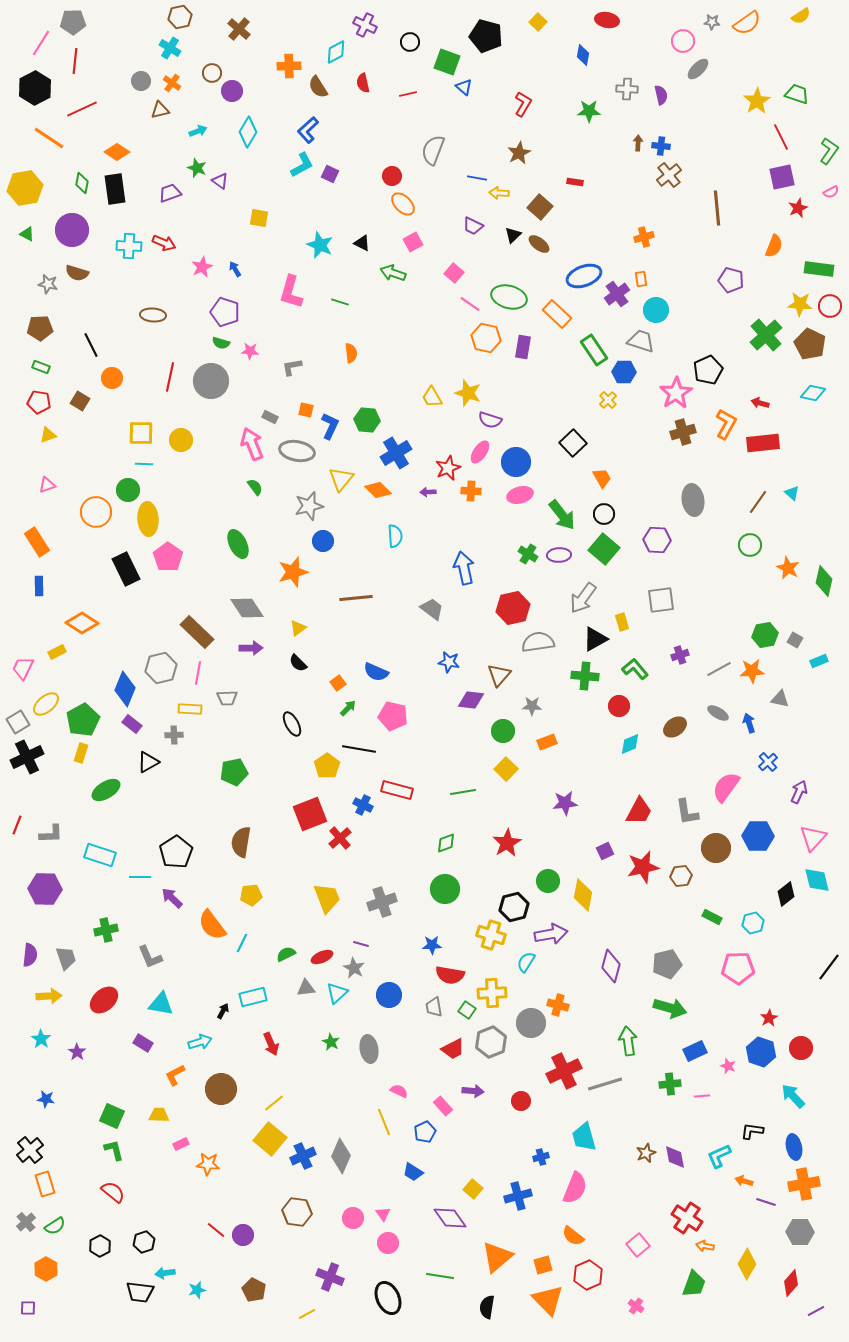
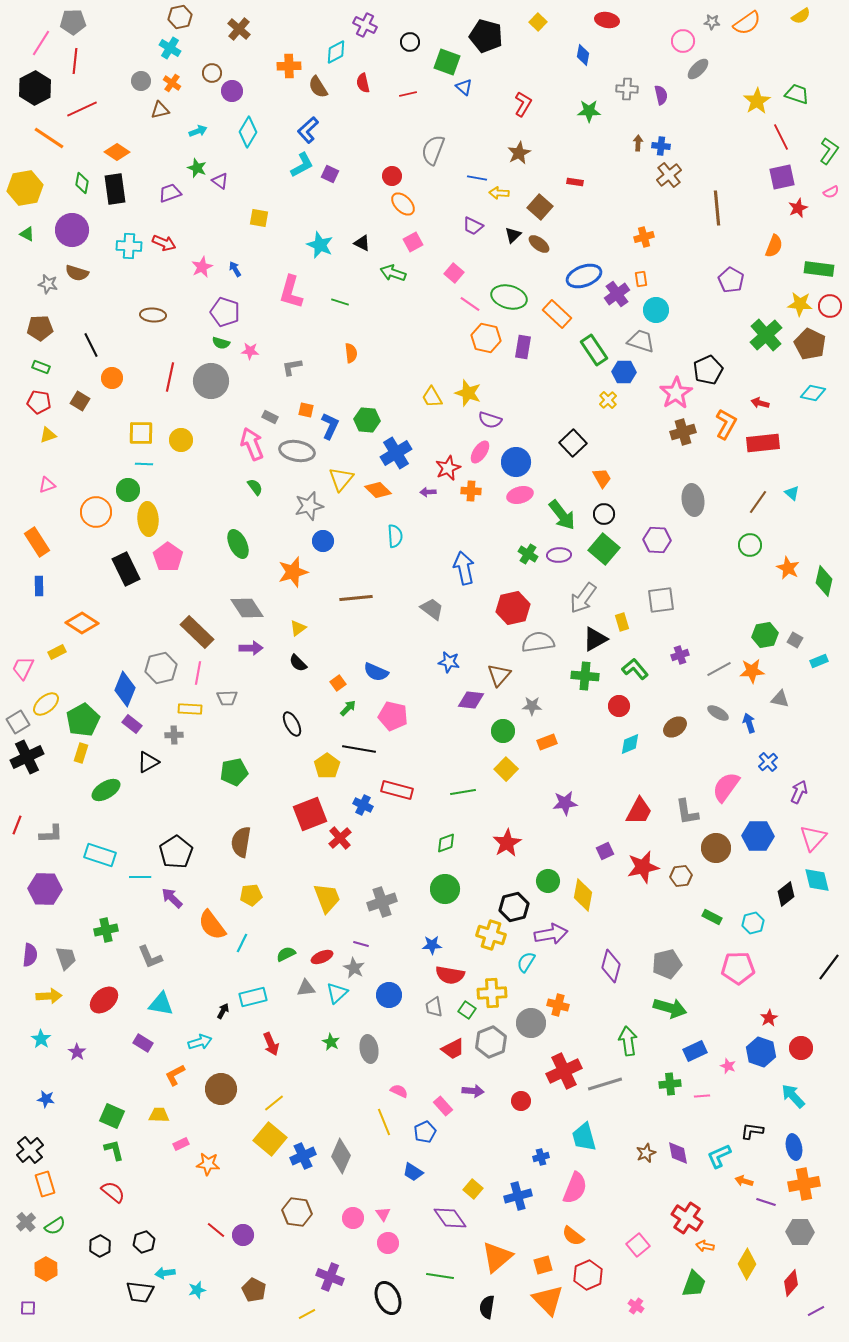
purple pentagon at (731, 280): rotated 15 degrees clockwise
purple diamond at (675, 1157): moved 3 px right, 4 px up
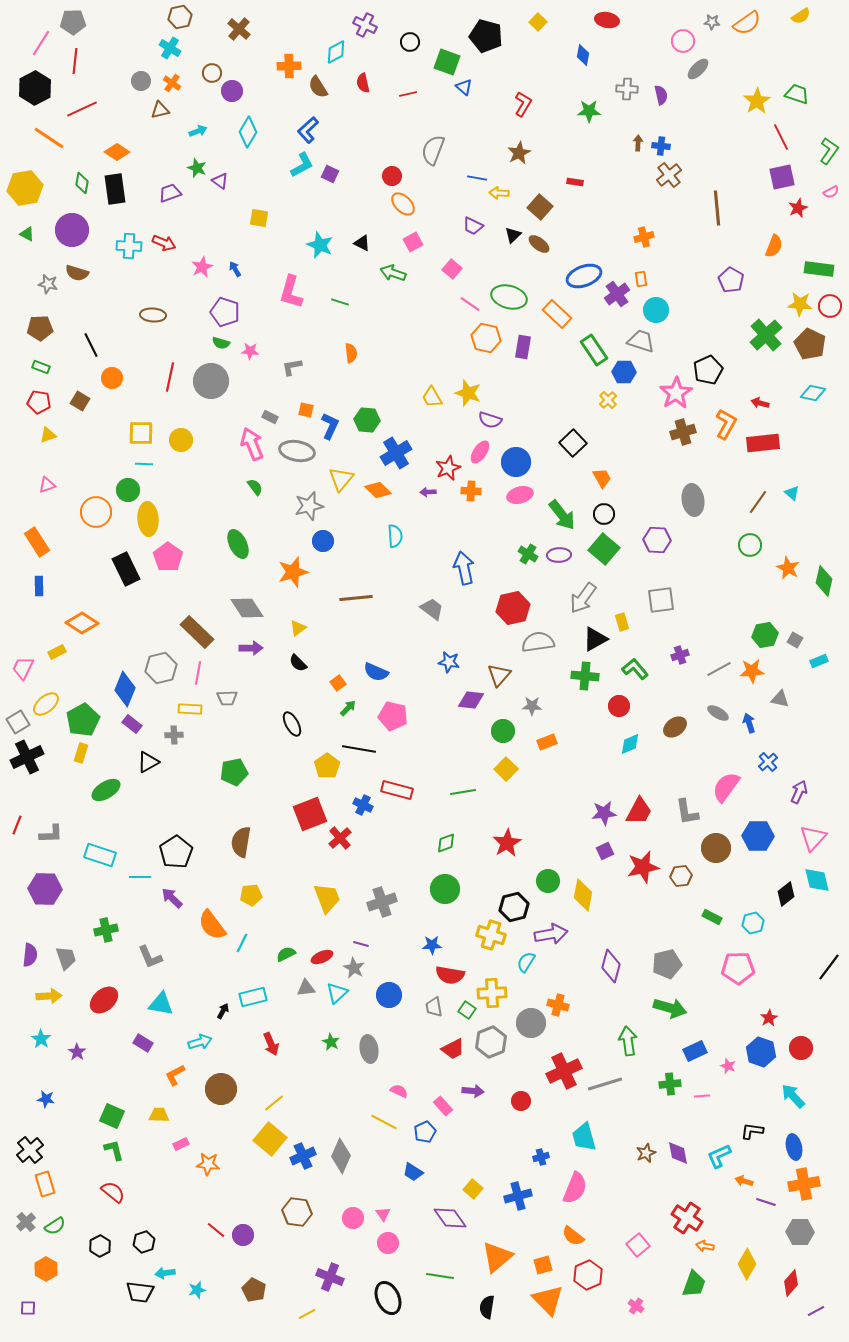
pink square at (454, 273): moved 2 px left, 4 px up
purple star at (565, 803): moved 39 px right, 10 px down
yellow line at (384, 1122): rotated 40 degrees counterclockwise
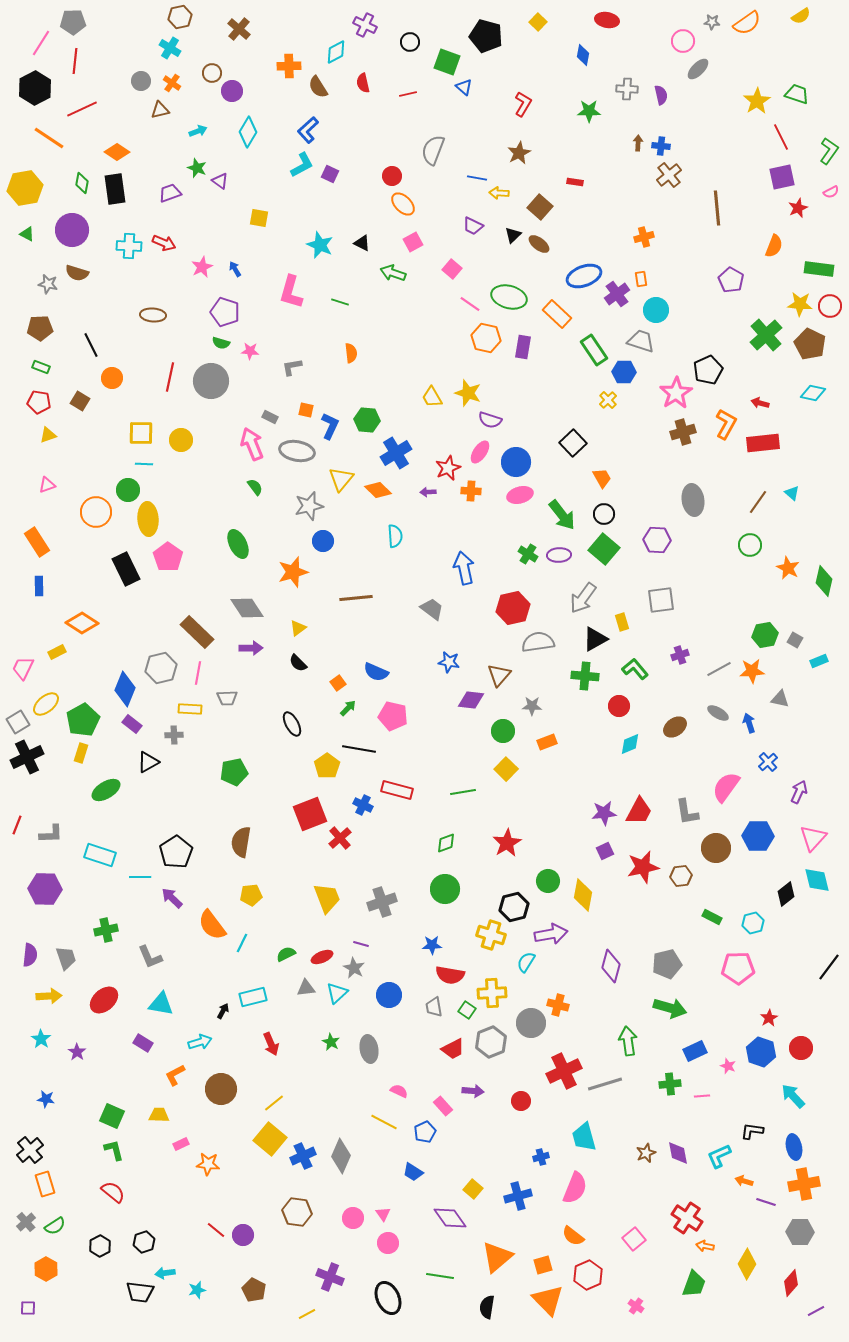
pink square at (638, 1245): moved 4 px left, 6 px up
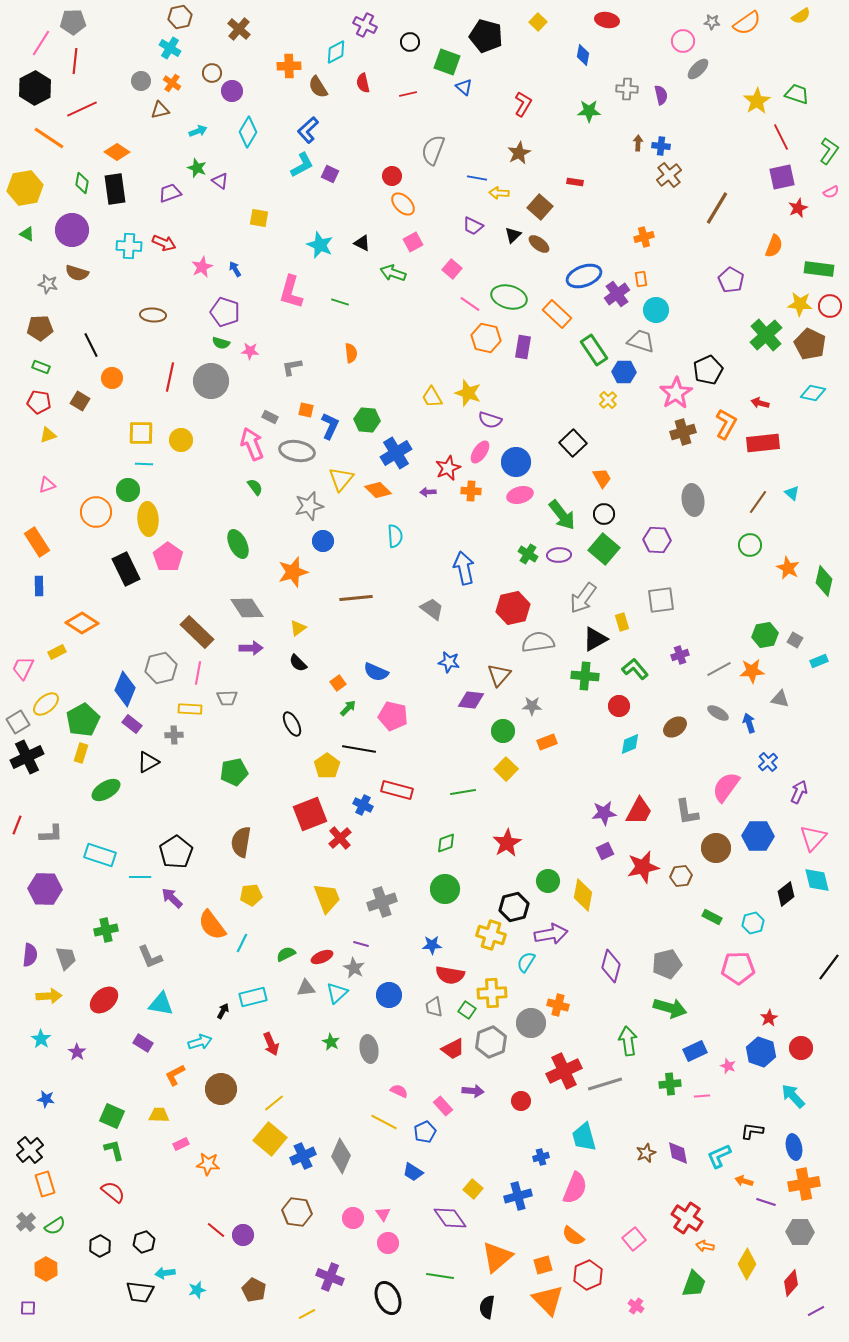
brown line at (717, 208): rotated 36 degrees clockwise
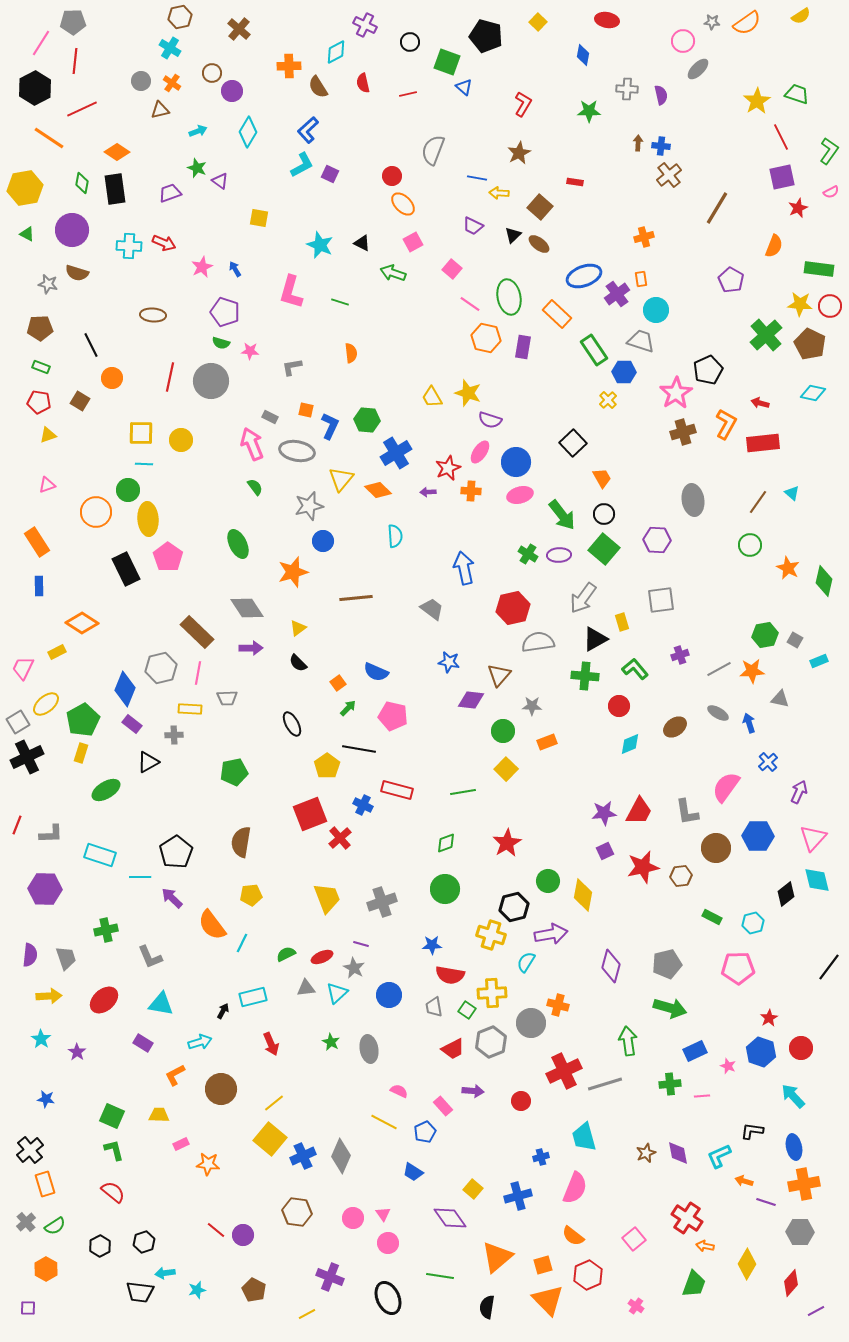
green ellipse at (509, 297): rotated 64 degrees clockwise
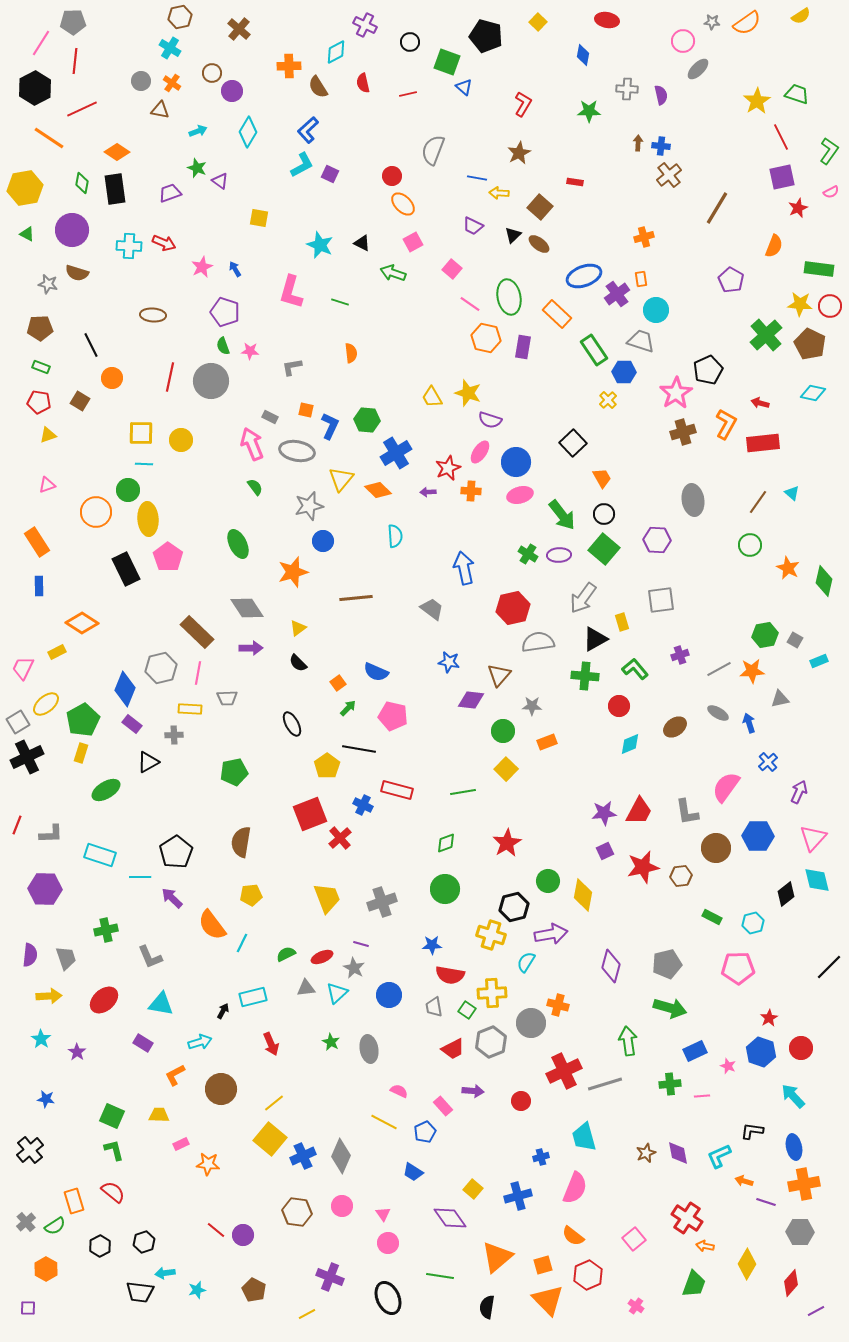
brown triangle at (160, 110): rotated 24 degrees clockwise
green semicircle at (221, 343): moved 2 px right, 3 px down; rotated 54 degrees clockwise
gray triangle at (780, 699): rotated 24 degrees counterclockwise
black line at (829, 967): rotated 8 degrees clockwise
orange rectangle at (45, 1184): moved 29 px right, 17 px down
pink circle at (353, 1218): moved 11 px left, 12 px up
